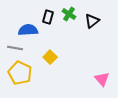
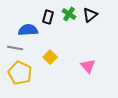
black triangle: moved 2 px left, 6 px up
pink triangle: moved 14 px left, 13 px up
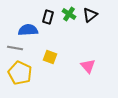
yellow square: rotated 24 degrees counterclockwise
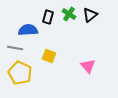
yellow square: moved 1 px left, 1 px up
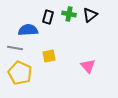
green cross: rotated 24 degrees counterclockwise
yellow square: rotated 32 degrees counterclockwise
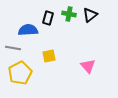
black rectangle: moved 1 px down
gray line: moved 2 px left
yellow pentagon: rotated 20 degrees clockwise
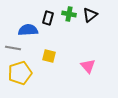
yellow square: rotated 24 degrees clockwise
yellow pentagon: rotated 10 degrees clockwise
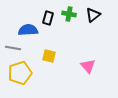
black triangle: moved 3 px right
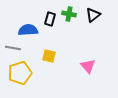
black rectangle: moved 2 px right, 1 px down
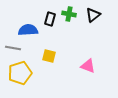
pink triangle: rotated 28 degrees counterclockwise
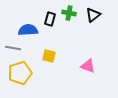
green cross: moved 1 px up
